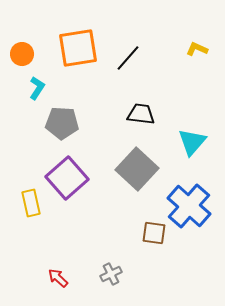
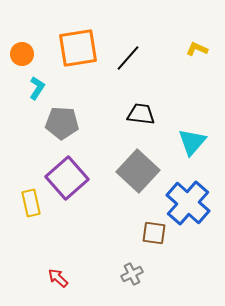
gray square: moved 1 px right, 2 px down
blue cross: moved 1 px left, 3 px up
gray cross: moved 21 px right
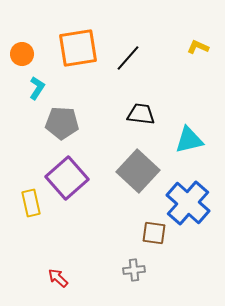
yellow L-shape: moved 1 px right, 2 px up
cyan triangle: moved 3 px left, 2 px up; rotated 36 degrees clockwise
gray cross: moved 2 px right, 4 px up; rotated 20 degrees clockwise
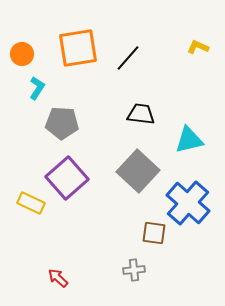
yellow rectangle: rotated 52 degrees counterclockwise
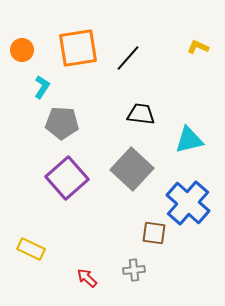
orange circle: moved 4 px up
cyan L-shape: moved 5 px right, 1 px up
gray square: moved 6 px left, 2 px up
yellow rectangle: moved 46 px down
red arrow: moved 29 px right
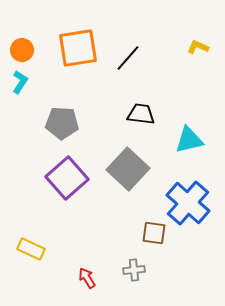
cyan L-shape: moved 22 px left, 5 px up
gray square: moved 4 px left
red arrow: rotated 15 degrees clockwise
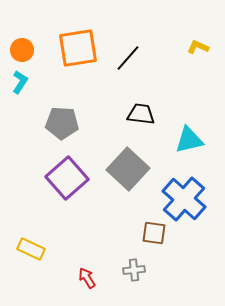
blue cross: moved 4 px left, 4 px up
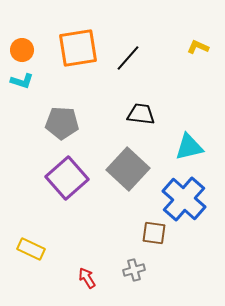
cyan L-shape: moved 2 px right, 1 px up; rotated 75 degrees clockwise
cyan triangle: moved 7 px down
gray cross: rotated 10 degrees counterclockwise
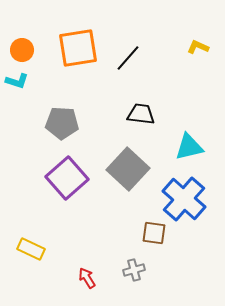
cyan L-shape: moved 5 px left
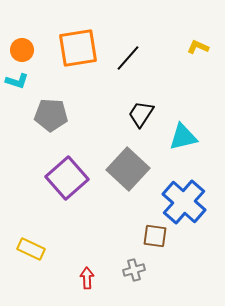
black trapezoid: rotated 64 degrees counterclockwise
gray pentagon: moved 11 px left, 8 px up
cyan triangle: moved 6 px left, 10 px up
blue cross: moved 3 px down
brown square: moved 1 px right, 3 px down
red arrow: rotated 30 degrees clockwise
